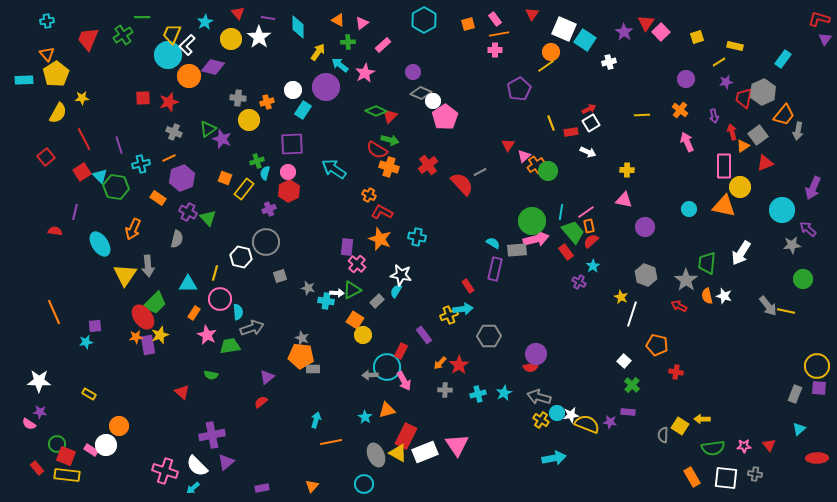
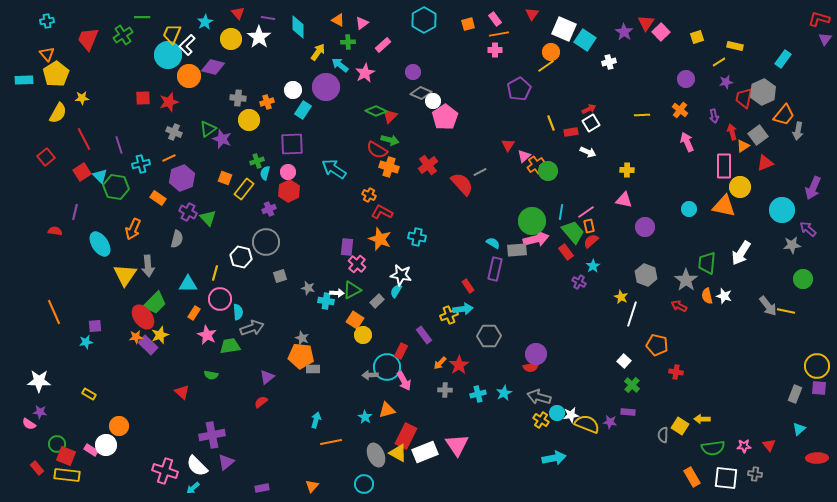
purple rectangle at (148, 345): rotated 36 degrees counterclockwise
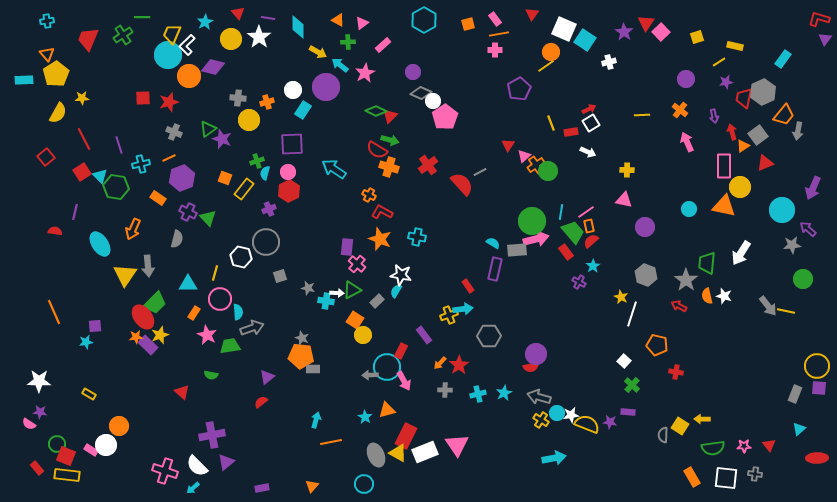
yellow arrow at (318, 52): rotated 84 degrees clockwise
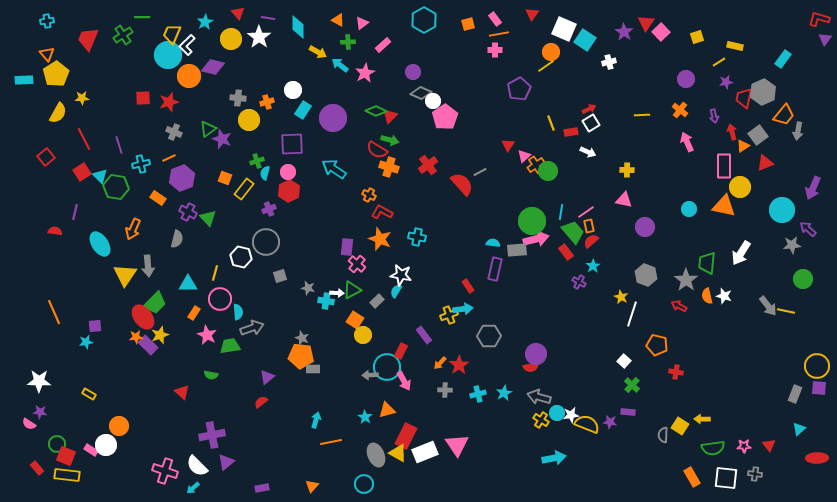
purple circle at (326, 87): moved 7 px right, 31 px down
cyan semicircle at (493, 243): rotated 24 degrees counterclockwise
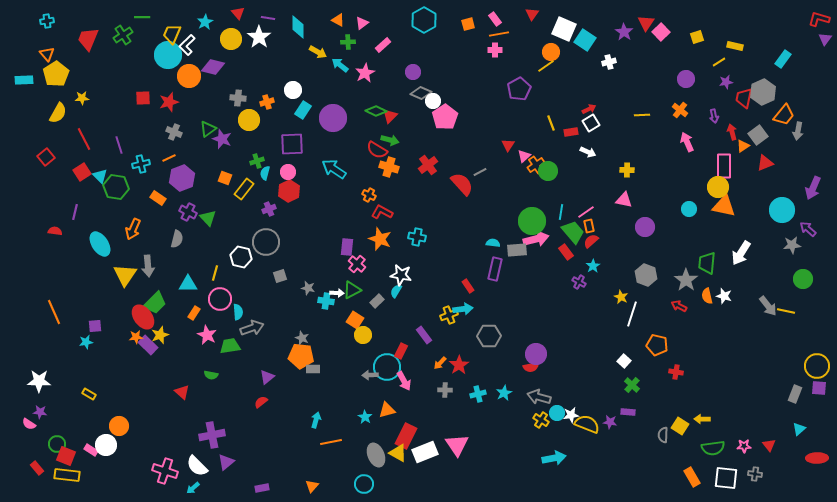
yellow circle at (740, 187): moved 22 px left
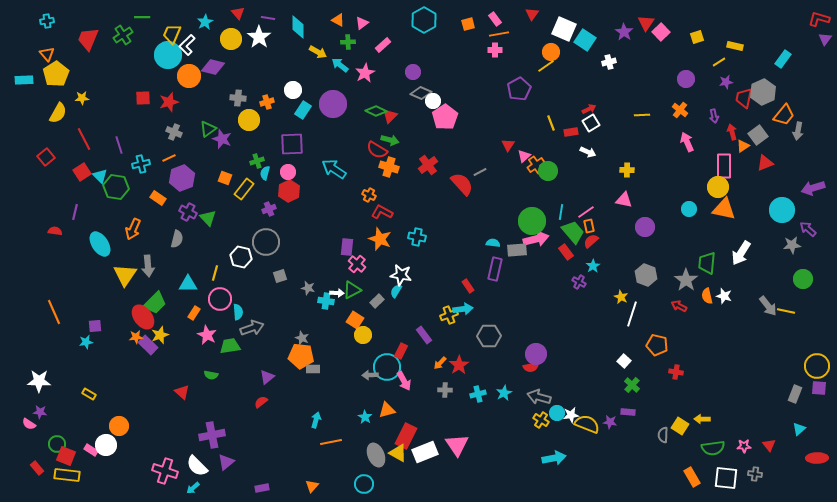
purple circle at (333, 118): moved 14 px up
purple arrow at (813, 188): rotated 50 degrees clockwise
orange triangle at (724, 206): moved 3 px down
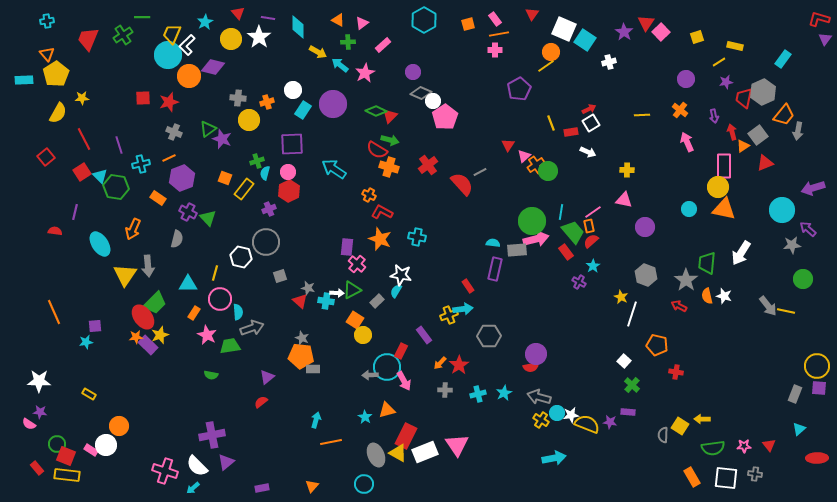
pink line at (586, 212): moved 7 px right
red triangle at (182, 392): moved 118 px right, 91 px up
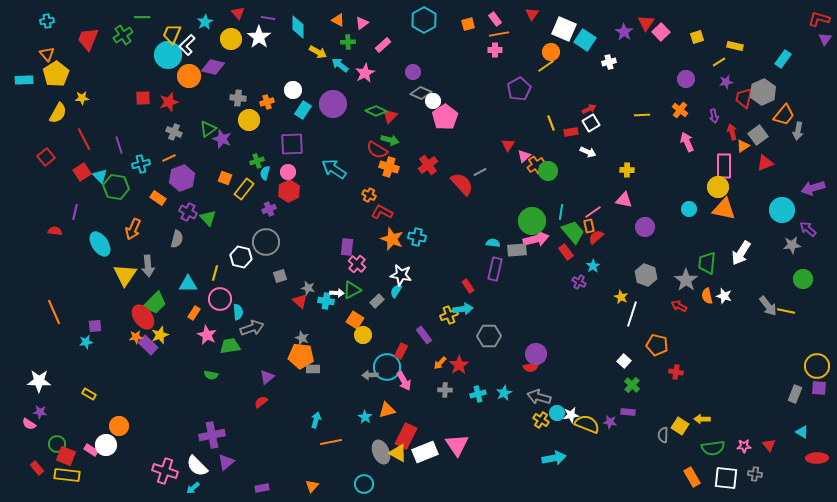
orange star at (380, 239): moved 12 px right
red semicircle at (591, 241): moved 5 px right, 4 px up
cyan triangle at (799, 429): moved 3 px right, 3 px down; rotated 48 degrees counterclockwise
gray ellipse at (376, 455): moved 5 px right, 3 px up
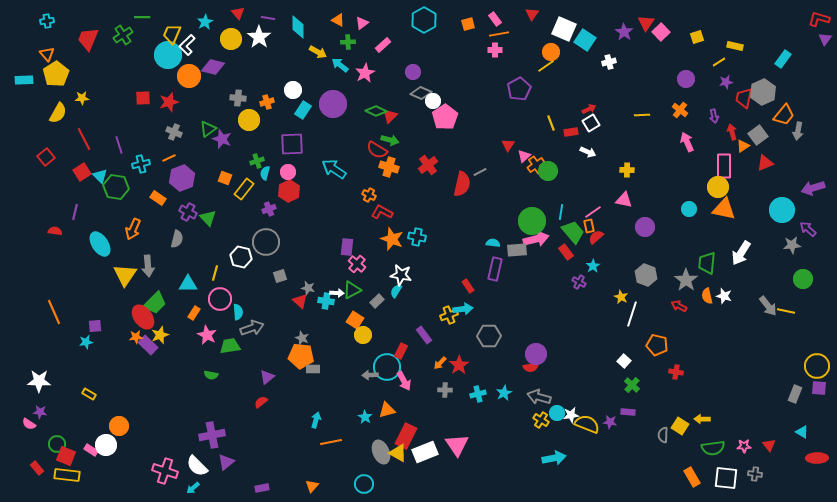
red semicircle at (462, 184): rotated 55 degrees clockwise
